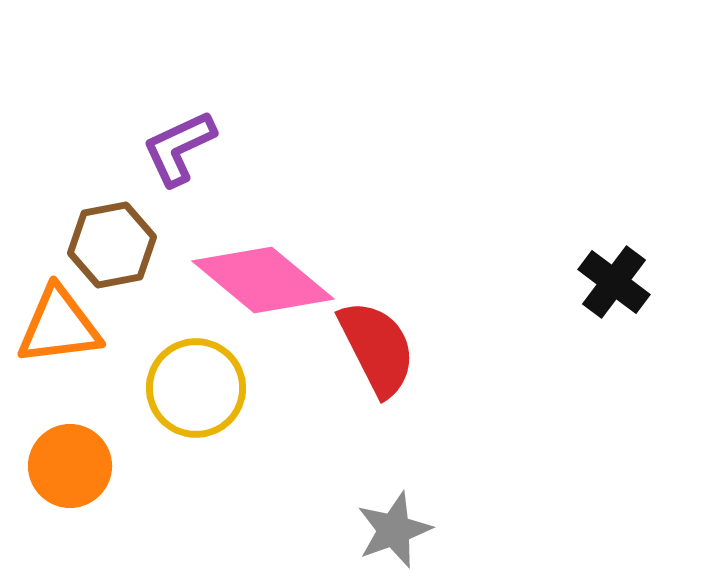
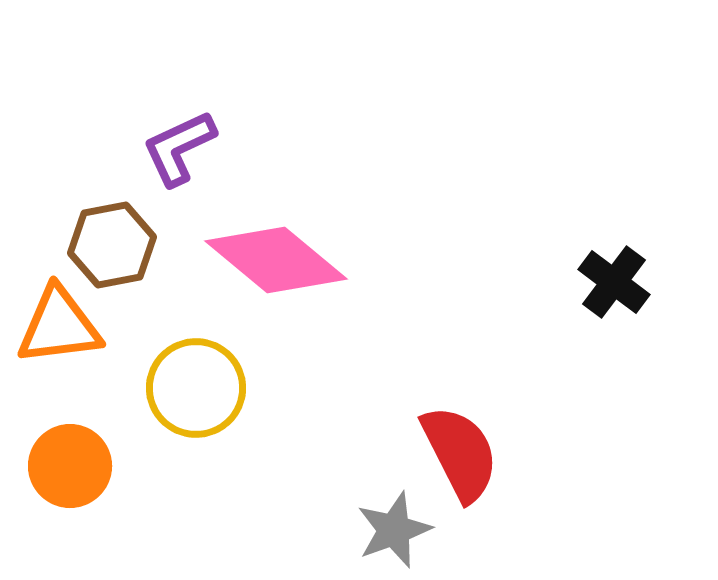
pink diamond: moved 13 px right, 20 px up
red semicircle: moved 83 px right, 105 px down
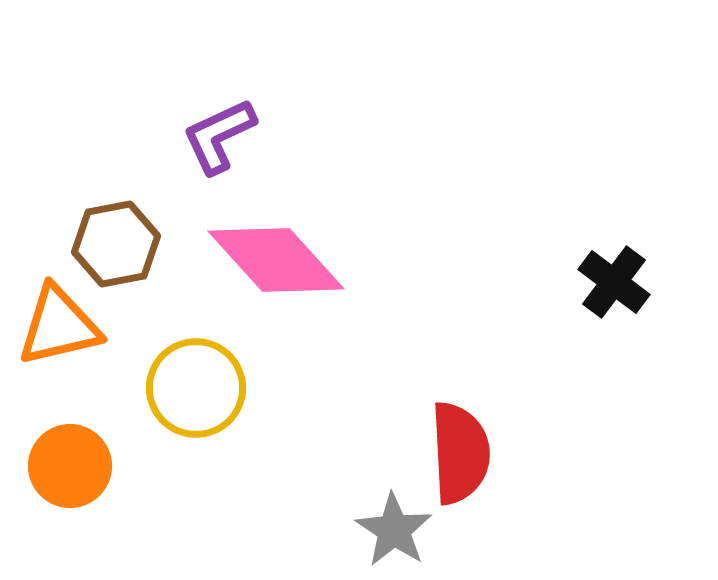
purple L-shape: moved 40 px right, 12 px up
brown hexagon: moved 4 px right, 1 px up
pink diamond: rotated 8 degrees clockwise
orange triangle: rotated 6 degrees counterclockwise
red semicircle: rotated 24 degrees clockwise
gray star: rotated 18 degrees counterclockwise
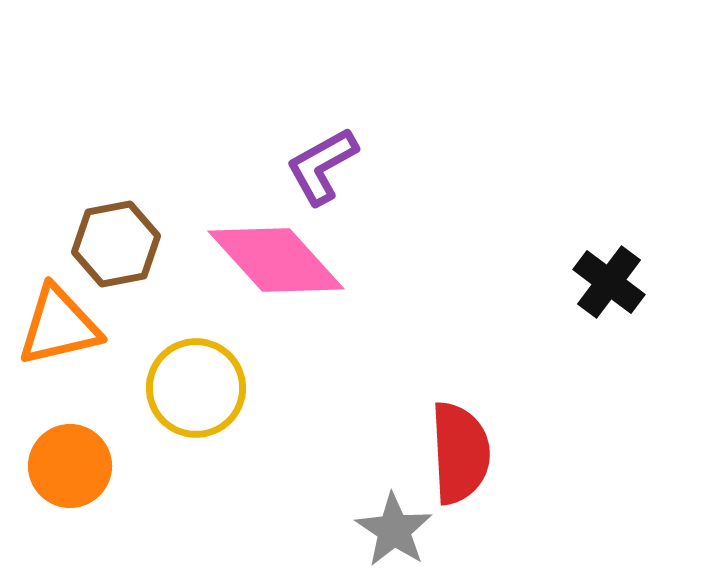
purple L-shape: moved 103 px right, 30 px down; rotated 4 degrees counterclockwise
black cross: moved 5 px left
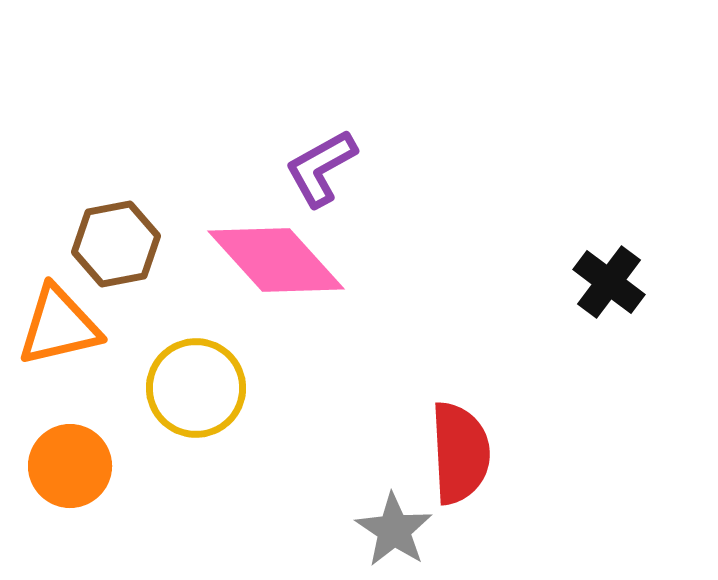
purple L-shape: moved 1 px left, 2 px down
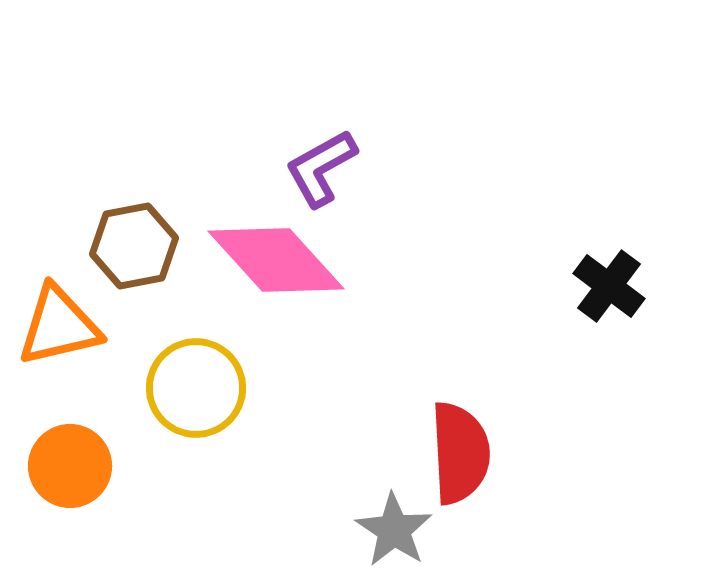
brown hexagon: moved 18 px right, 2 px down
black cross: moved 4 px down
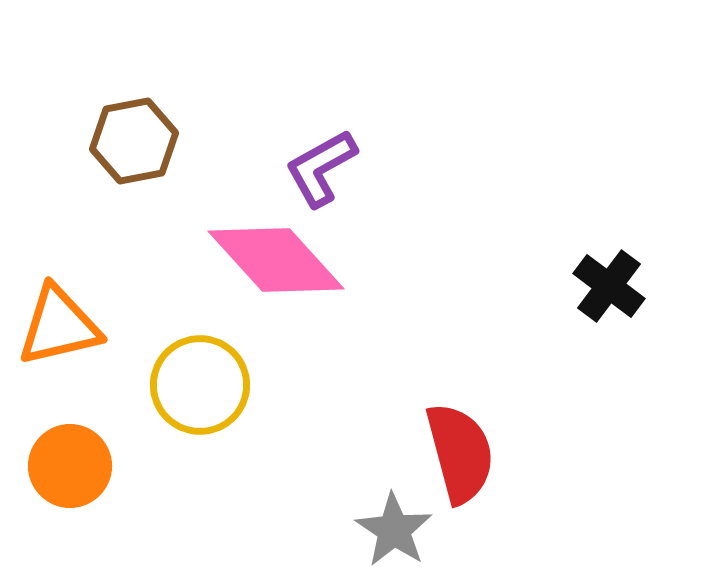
brown hexagon: moved 105 px up
yellow circle: moved 4 px right, 3 px up
red semicircle: rotated 12 degrees counterclockwise
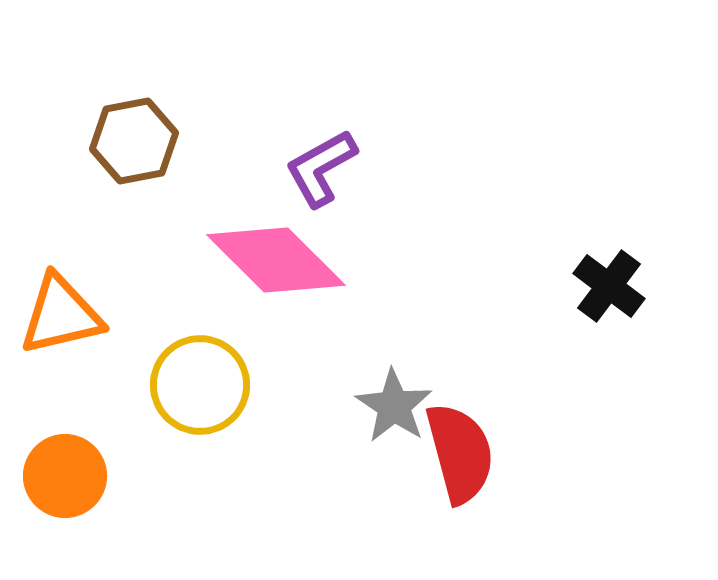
pink diamond: rotated 3 degrees counterclockwise
orange triangle: moved 2 px right, 11 px up
orange circle: moved 5 px left, 10 px down
gray star: moved 124 px up
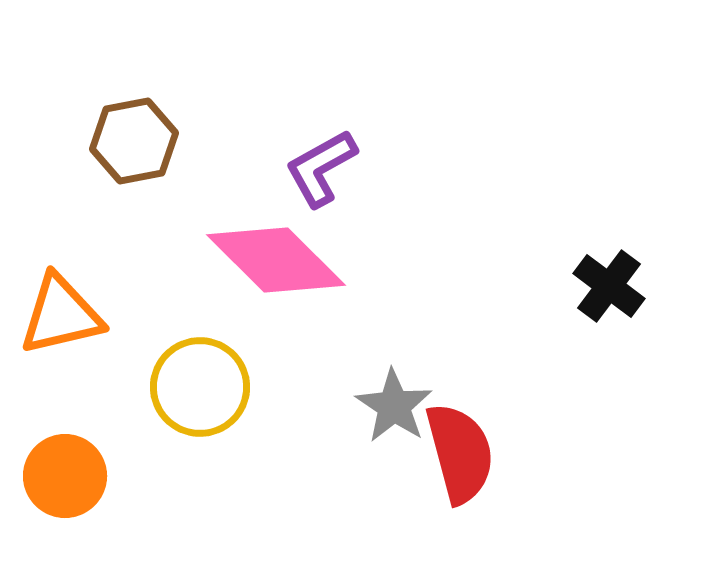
yellow circle: moved 2 px down
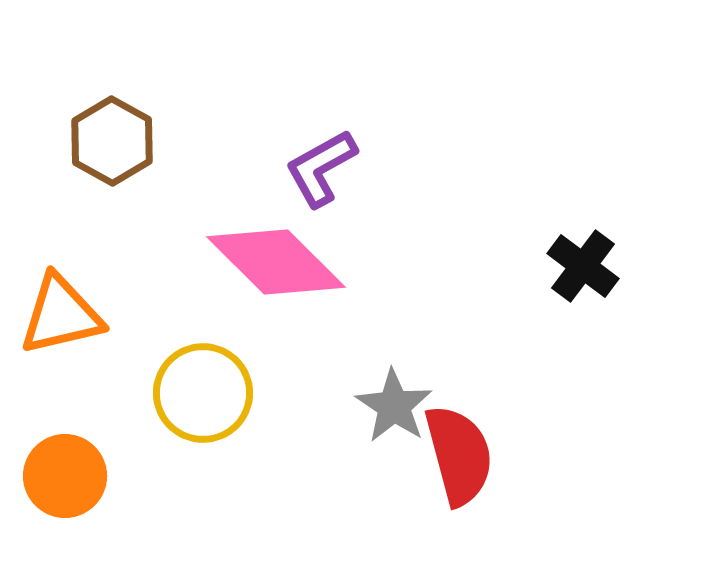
brown hexagon: moved 22 px left; rotated 20 degrees counterclockwise
pink diamond: moved 2 px down
black cross: moved 26 px left, 20 px up
yellow circle: moved 3 px right, 6 px down
red semicircle: moved 1 px left, 2 px down
